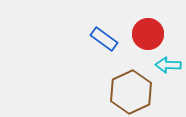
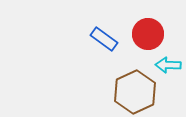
brown hexagon: moved 4 px right
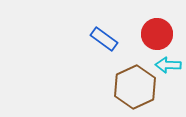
red circle: moved 9 px right
brown hexagon: moved 5 px up
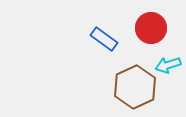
red circle: moved 6 px left, 6 px up
cyan arrow: rotated 20 degrees counterclockwise
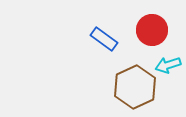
red circle: moved 1 px right, 2 px down
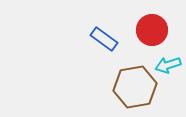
brown hexagon: rotated 15 degrees clockwise
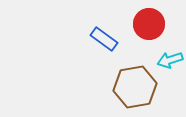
red circle: moved 3 px left, 6 px up
cyan arrow: moved 2 px right, 5 px up
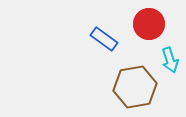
cyan arrow: rotated 90 degrees counterclockwise
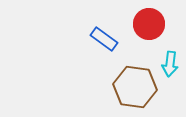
cyan arrow: moved 4 px down; rotated 25 degrees clockwise
brown hexagon: rotated 18 degrees clockwise
